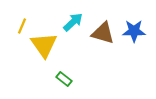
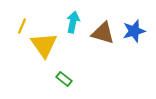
cyan arrow: rotated 35 degrees counterclockwise
blue star: rotated 15 degrees counterclockwise
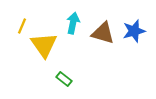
cyan arrow: moved 1 px down
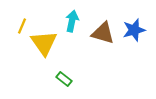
cyan arrow: moved 1 px left, 2 px up
blue star: moved 1 px up
yellow triangle: moved 2 px up
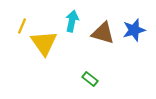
green rectangle: moved 26 px right
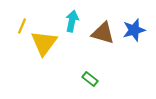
yellow triangle: rotated 12 degrees clockwise
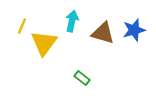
green rectangle: moved 8 px left, 1 px up
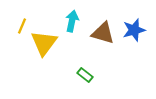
green rectangle: moved 3 px right, 3 px up
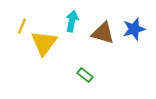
blue star: moved 1 px up
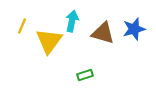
yellow triangle: moved 5 px right, 2 px up
green rectangle: rotated 56 degrees counterclockwise
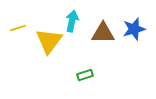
yellow line: moved 4 px left, 2 px down; rotated 49 degrees clockwise
brown triangle: rotated 15 degrees counterclockwise
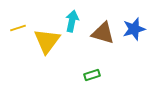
brown triangle: rotated 15 degrees clockwise
yellow triangle: moved 2 px left
green rectangle: moved 7 px right
